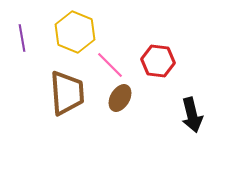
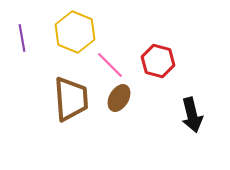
red hexagon: rotated 8 degrees clockwise
brown trapezoid: moved 4 px right, 6 px down
brown ellipse: moved 1 px left
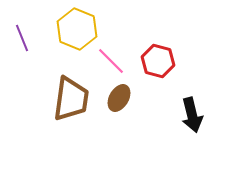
yellow hexagon: moved 2 px right, 3 px up
purple line: rotated 12 degrees counterclockwise
pink line: moved 1 px right, 4 px up
brown trapezoid: rotated 12 degrees clockwise
